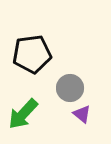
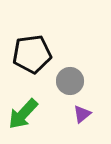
gray circle: moved 7 px up
purple triangle: rotated 42 degrees clockwise
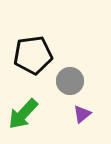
black pentagon: moved 1 px right, 1 px down
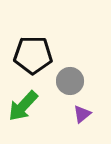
black pentagon: rotated 9 degrees clockwise
green arrow: moved 8 px up
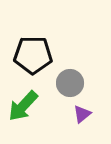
gray circle: moved 2 px down
